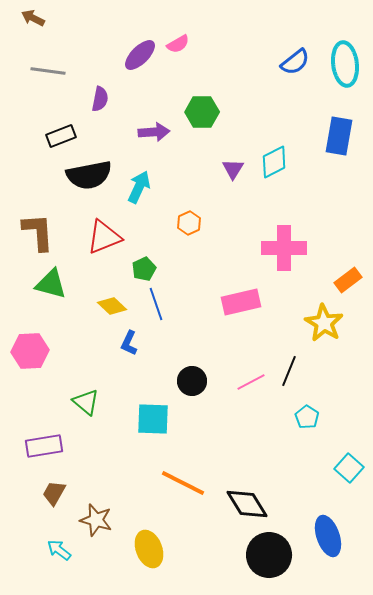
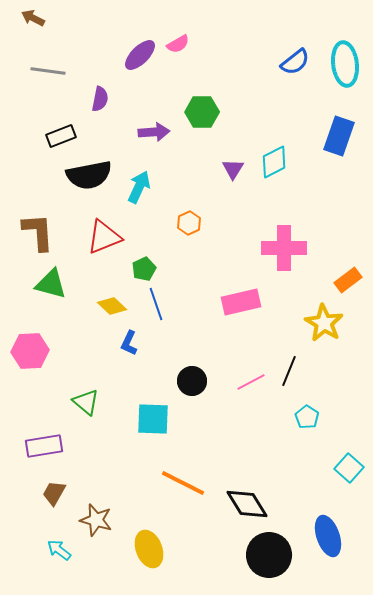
blue rectangle at (339, 136): rotated 9 degrees clockwise
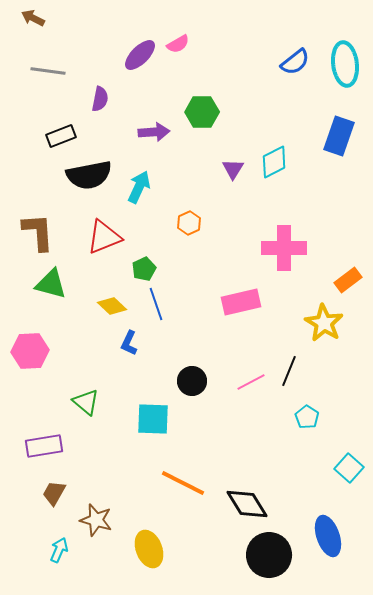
cyan arrow at (59, 550): rotated 75 degrees clockwise
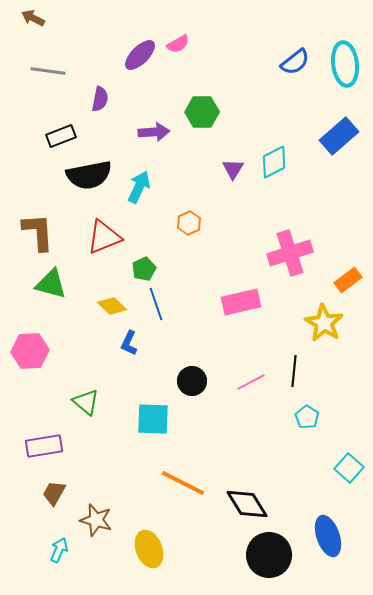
blue rectangle at (339, 136): rotated 30 degrees clockwise
pink cross at (284, 248): moved 6 px right, 5 px down; rotated 18 degrees counterclockwise
black line at (289, 371): moved 5 px right; rotated 16 degrees counterclockwise
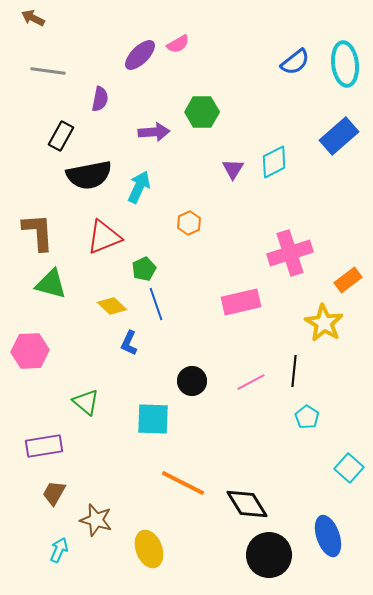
black rectangle at (61, 136): rotated 40 degrees counterclockwise
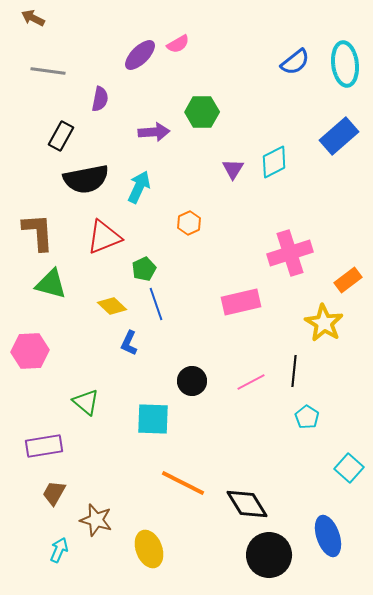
black semicircle at (89, 175): moved 3 px left, 4 px down
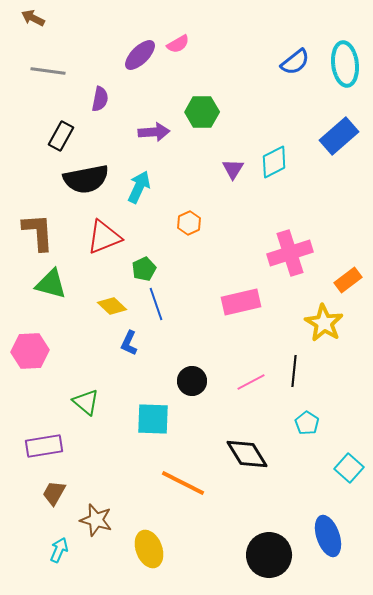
cyan pentagon at (307, 417): moved 6 px down
black diamond at (247, 504): moved 50 px up
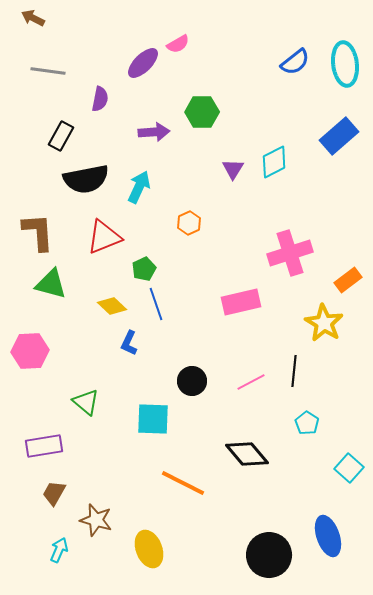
purple ellipse at (140, 55): moved 3 px right, 8 px down
black diamond at (247, 454): rotated 9 degrees counterclockwise
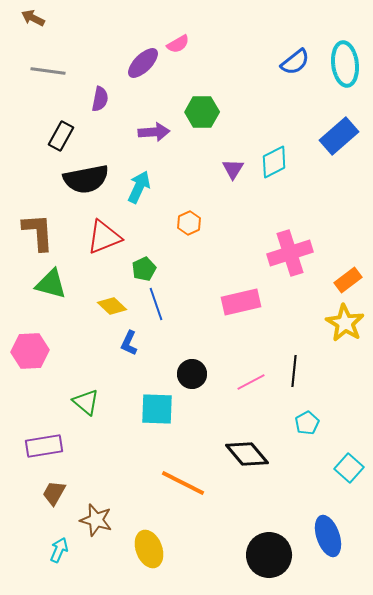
yellow star at (324, 323): moved 21 px right
black circle at (192, 381): moved 7 px up
cyan square at (153, 419): moved 4 px right, 10 px up
cyan pentagon at (307, 423): rotated 10 degrees clockwise
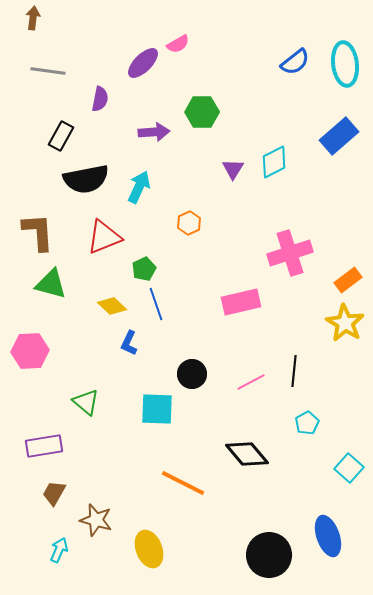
brown arrow at (33, 18): rotated 70 degrees clockwise
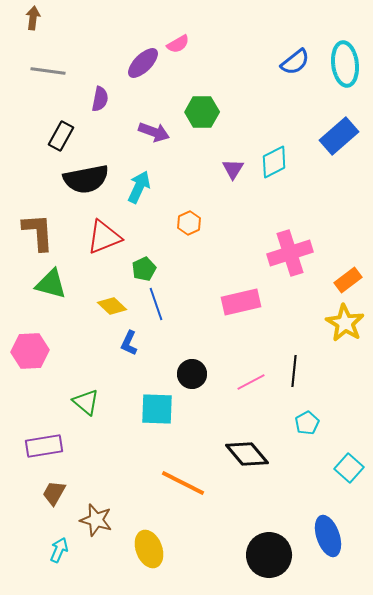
purple arrow at (154, 132): rotated 24 degrees clockwise
